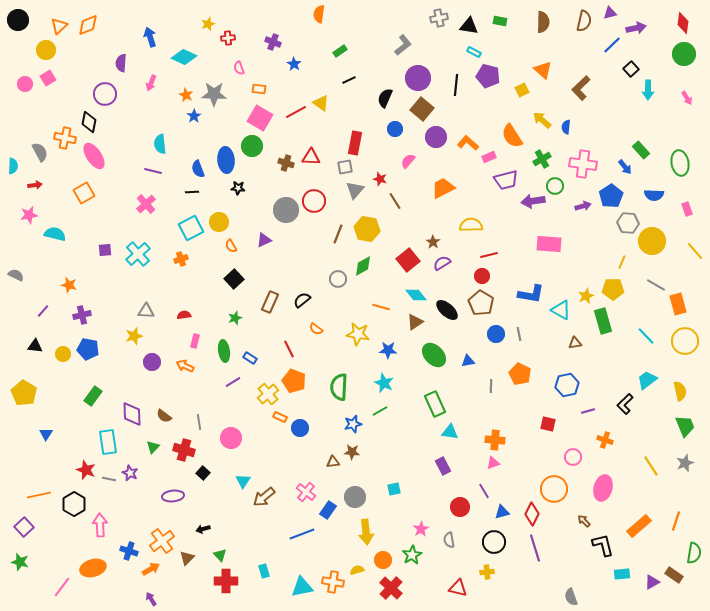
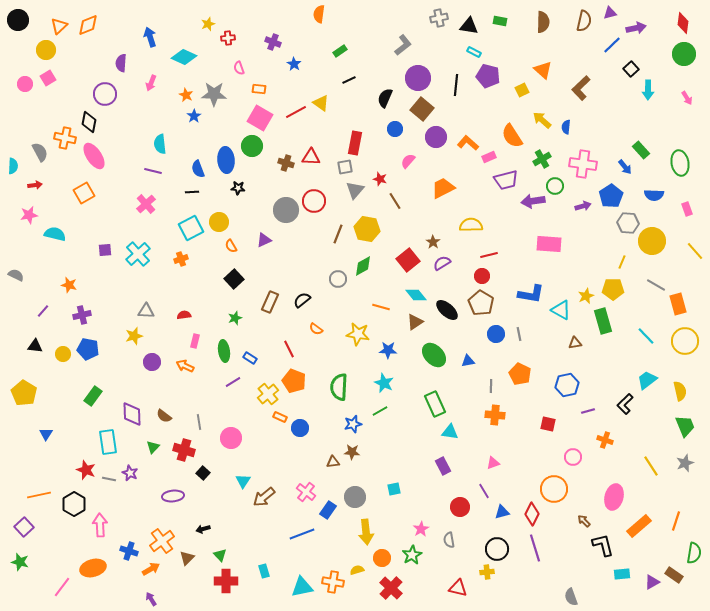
orange cross at (495, 440): moved 25 px up
pink ellipse at (603, 488): moved 11 px right, 9 px down
black circle at (494, 542): moved 3 px right, 7 px down
orange circle at (383, 560): moved 1 px left, 2 px up
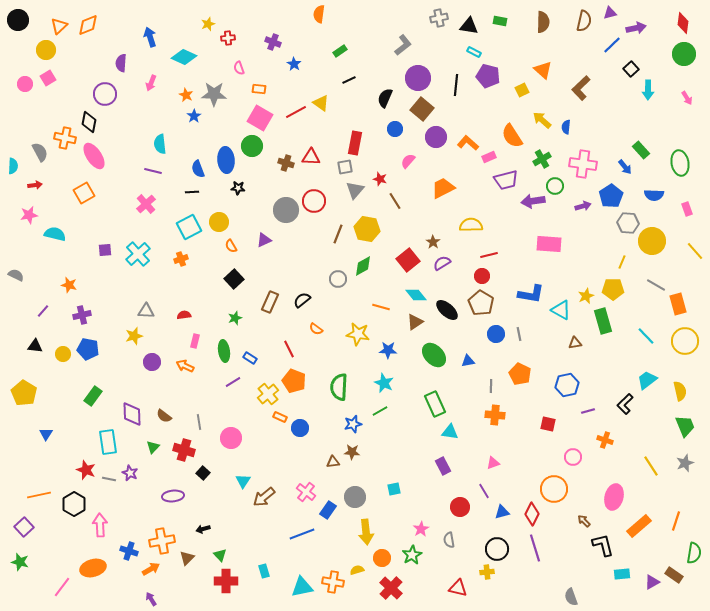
cyan square at (191, 228): moved 2 px left, 1 px up
orange cross at (162, 541): rotated 25 degrees clockwise
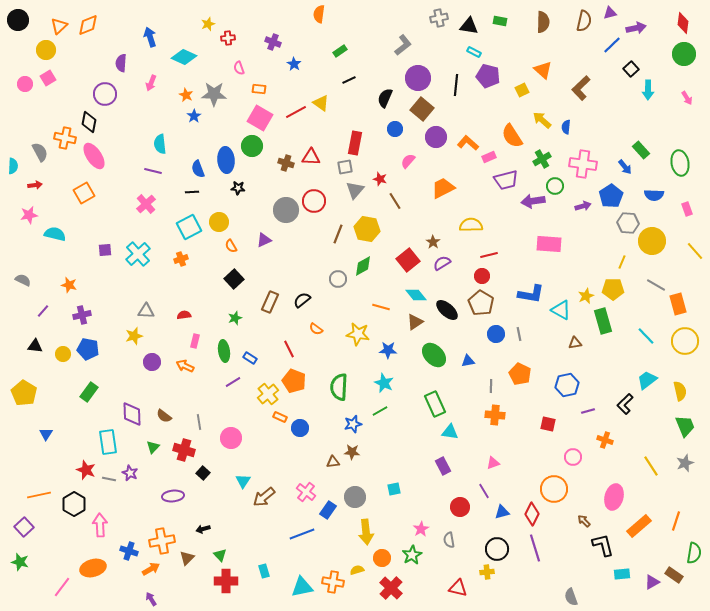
gray semicircle at (16, 275): moved 7 px right, 5 px down
green rectangle at (93, 396): moved 4 px left, 4 px up
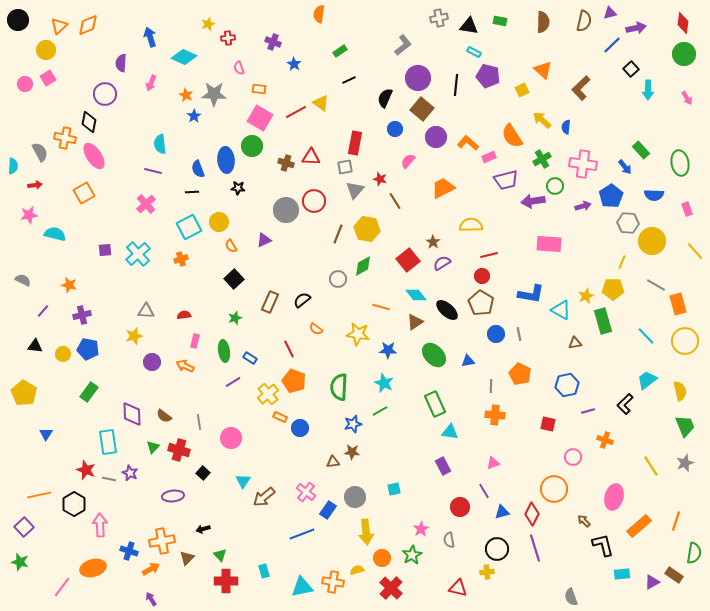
red cross at (184, 450): moved 5 px left
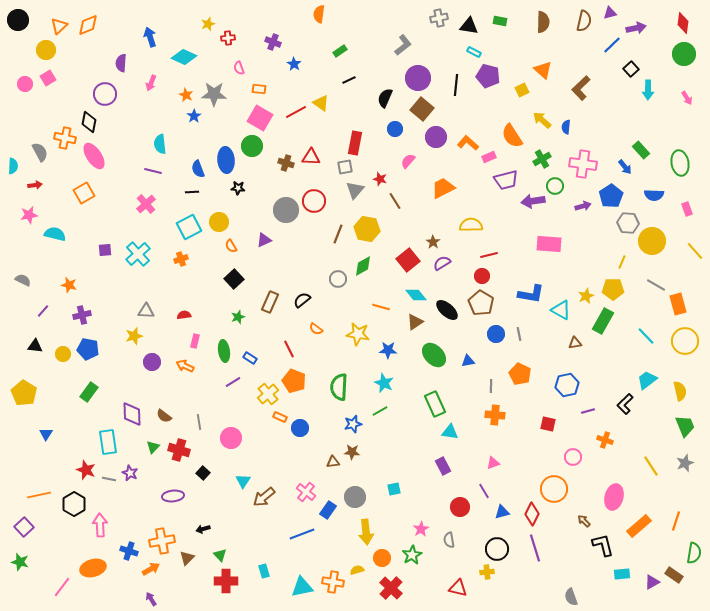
green star at (235, 318): moved 3 px right, 1 px up
green rectangle at (603, 321): rotated 45 degrees clockwise
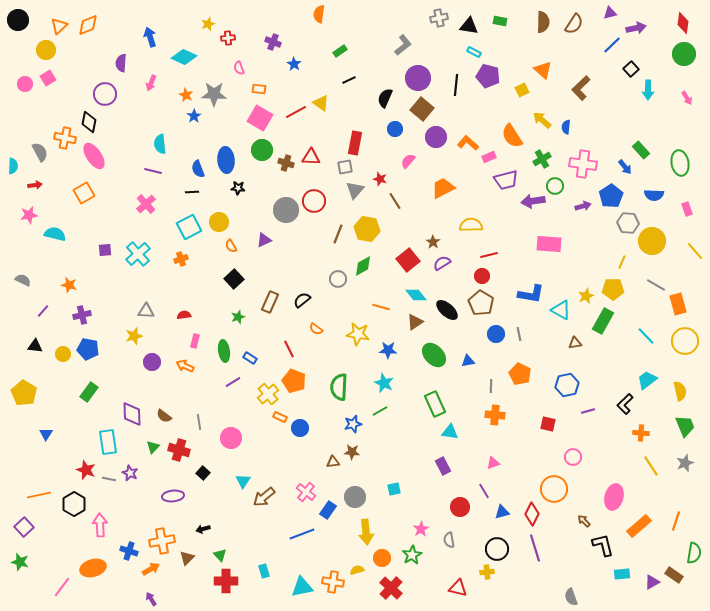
brown semicircle at (584, 21): moved 10 px left, 3 px down; rotated 20 degrees clockwise
green circle at (252, 146): moved 10 px right, 4 px down
orange cross at (605, 440): moved 36 px right, 7 px up; rotated 14 degrees counterclockwise
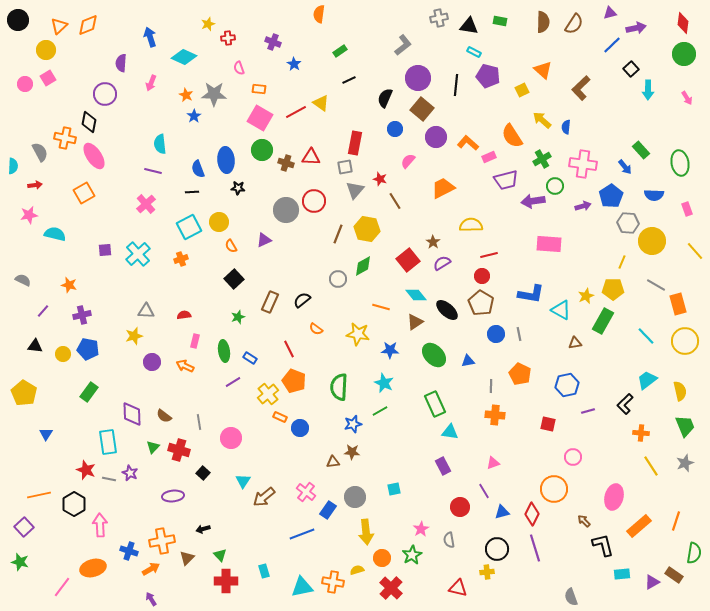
blue star at (388, 350): moved 2 px right
